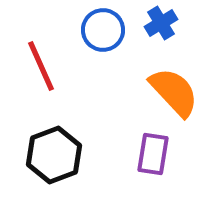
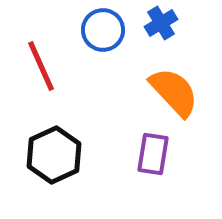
black hexagon: rotated 4 degrees counterclockwise
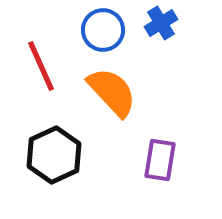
orange semicircle: moved 62 px left
purple rectangle: moved 7 px right, 6 px down
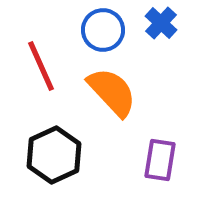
blue cross: rotated 16 degrees counterclockwise
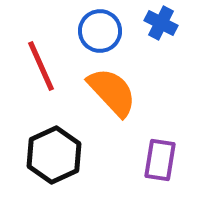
blue cross: rotated 16 degrees counterclockwise
blue circle: moved 3 px left, 1 px down
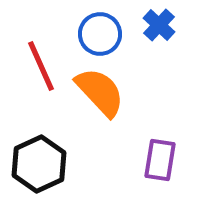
blue cross: moved 2 px left, 2 px down; rotated 16 degrees clockwise
blue circle: moved 3 px down
orange semicircle: moved 12 px left
black hexagon: moved 15 px left, 9 px down
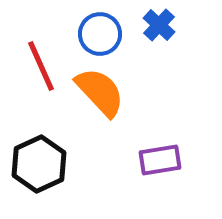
purple rectangle: rotated 72 degrees clockwise
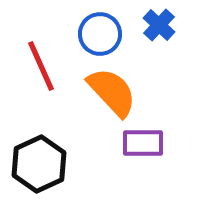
orange semicircle: moved 12 px right
purple rectangle: moved 17 px left, 17 px up; rotated 9 degrees clockwise
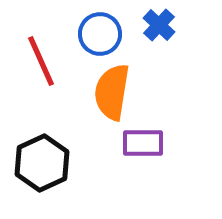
red line: moved 5 px up
orange semicircle: rotated 128 degrees counterclockwise
black hexagon: moved 3 px right, 1 px up
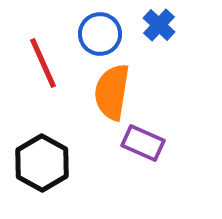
red line: moved 2 px right, 2 px down
purple rectangle: rotated 24 degrees clockwise
black hexagon: rotated 6 degrees counterclockwise
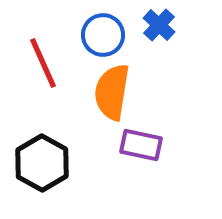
blue circle: moved 3 px right, 1 px down
purple rectangle: moved 2 px left, 2 px down; rotated 12 degrees counterclockwise
